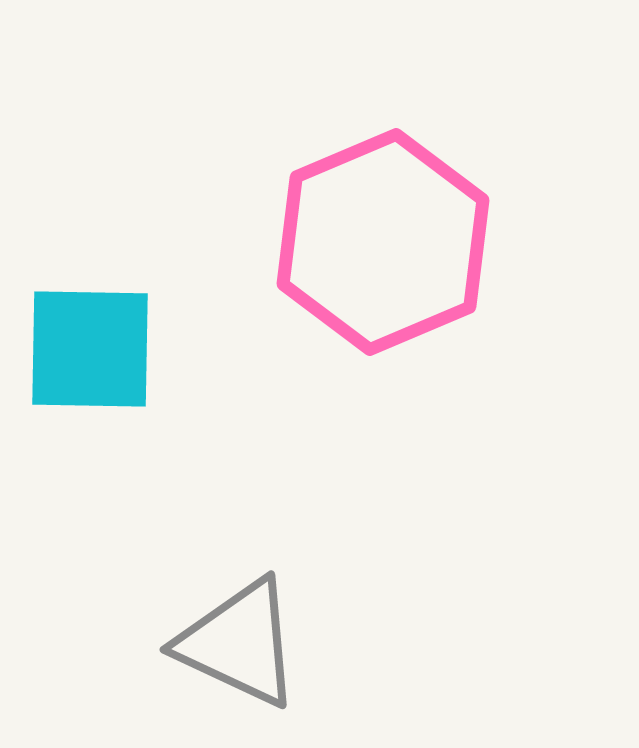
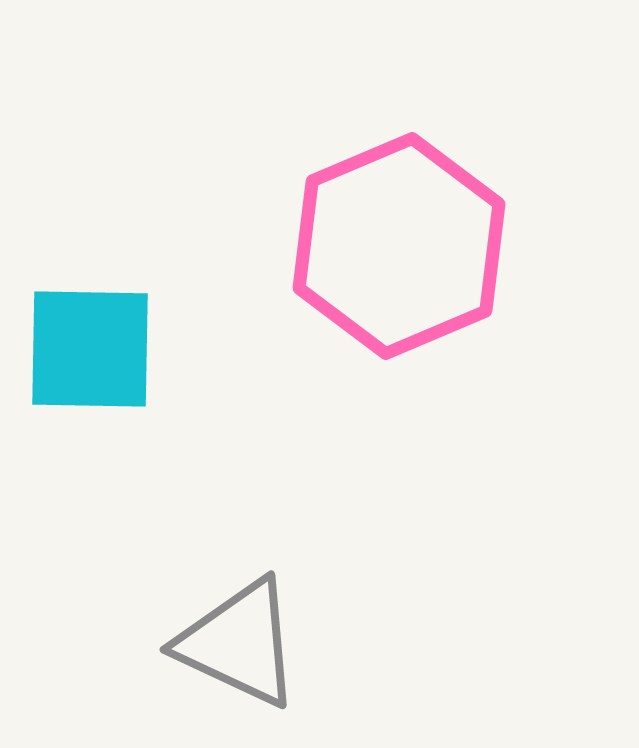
pink hexagon: moved 16 px right, 4 px down
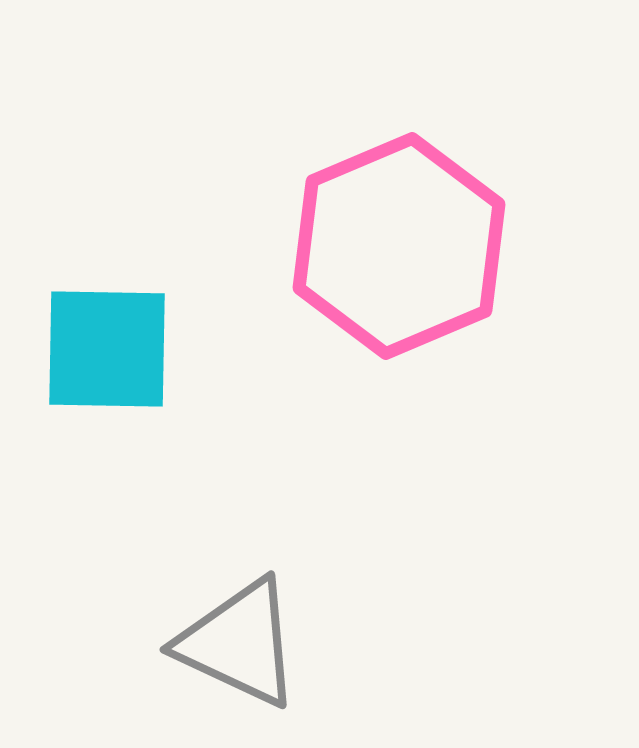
cyan square: moved 17 px right
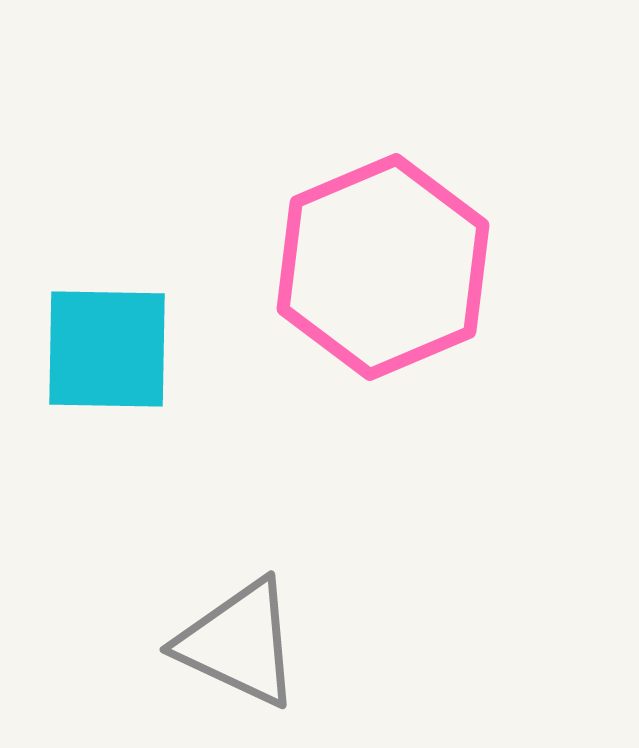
pink hexagon: moved 16 px left, 21 px down
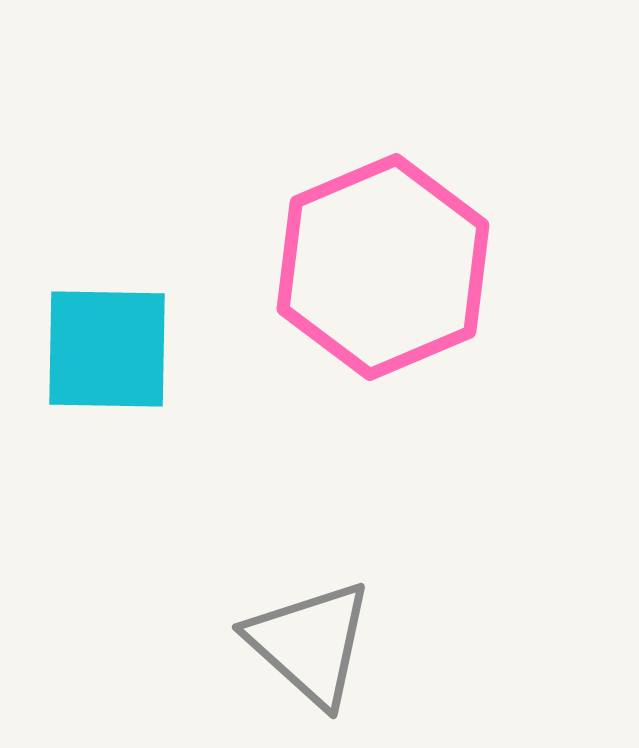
gray triangle: moved 71 px right; rotated 17 degrees clockwise
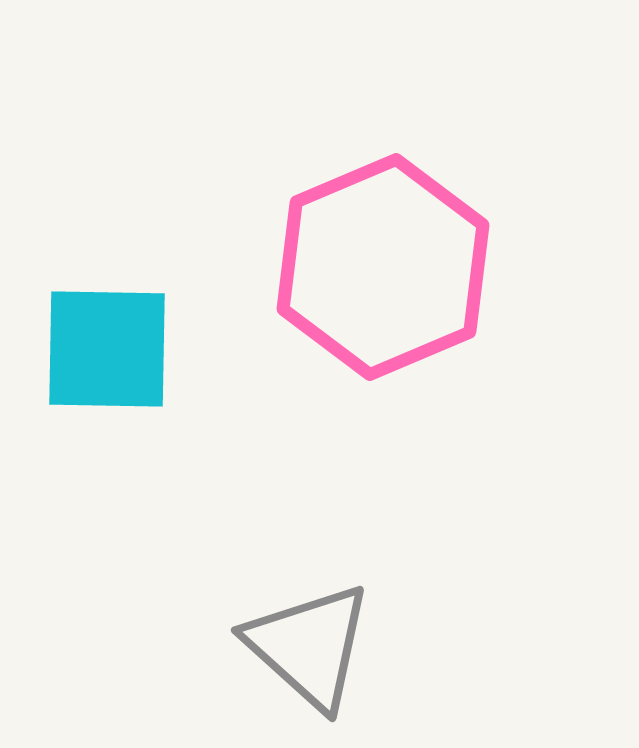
gray triangle: moved 1 px left, 3 px down
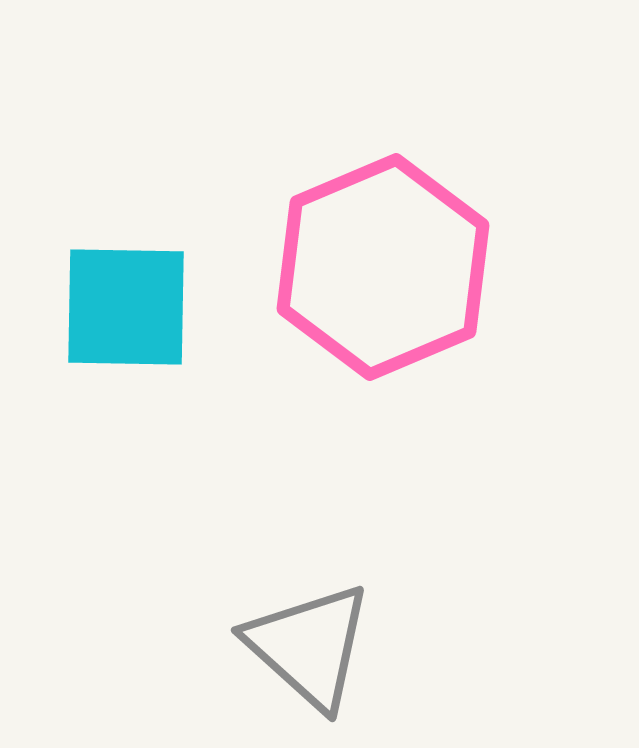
cyan square: moved 19 px right, 42 px up
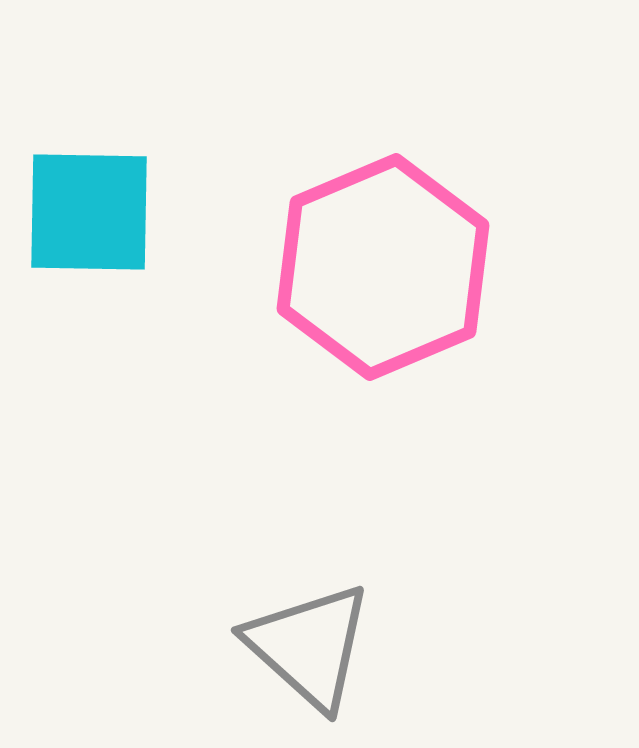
cyan square: moved 37 px left, 95 px up
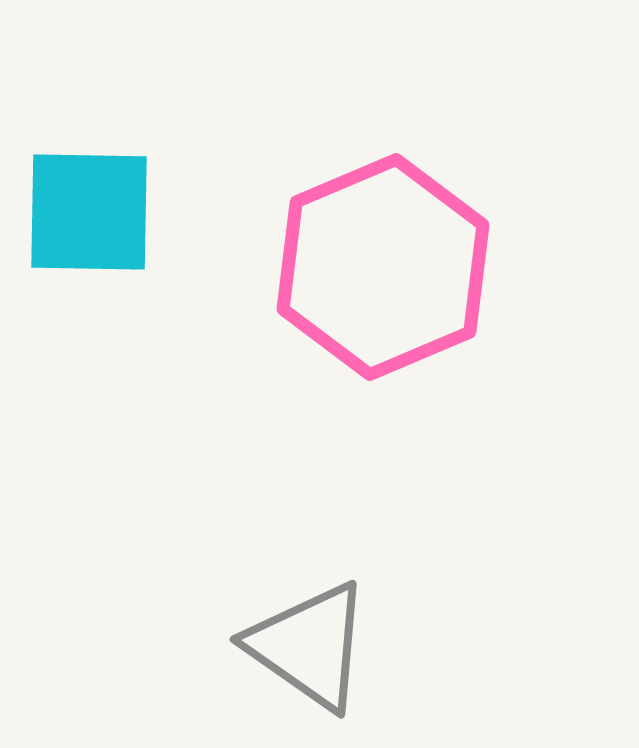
gray triangle: rotated 7 degrees counterclockwise
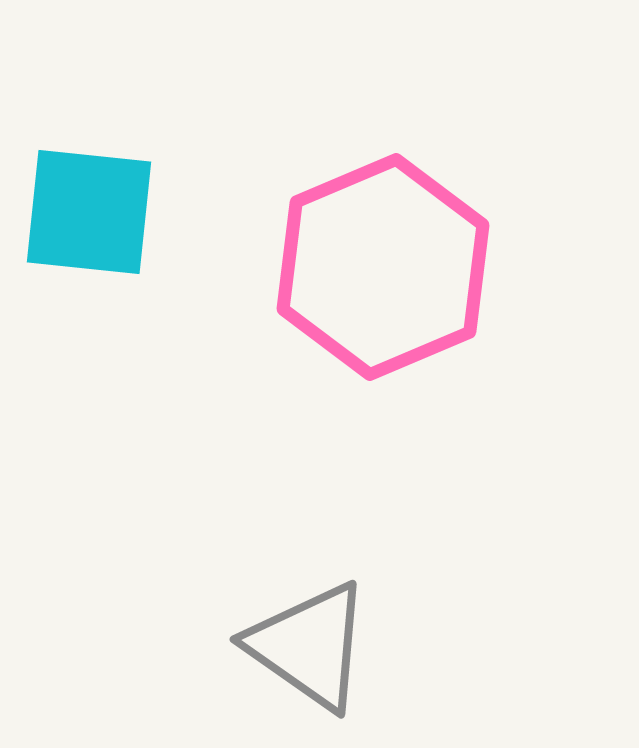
cyan square: rotated 5 degrees clockwise
